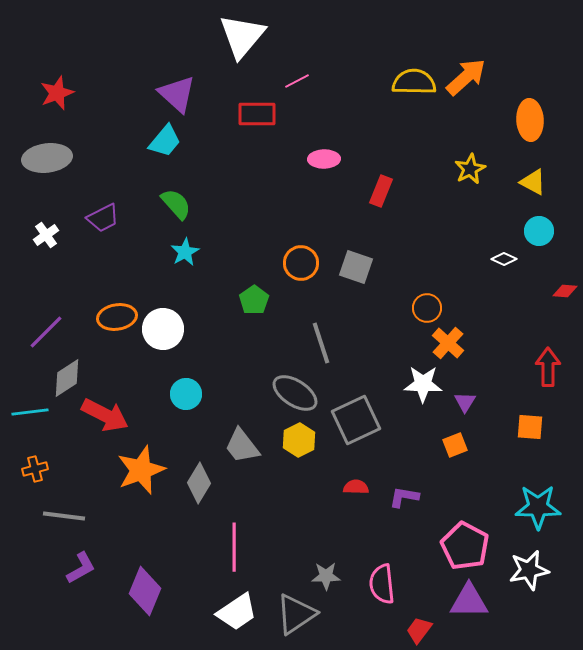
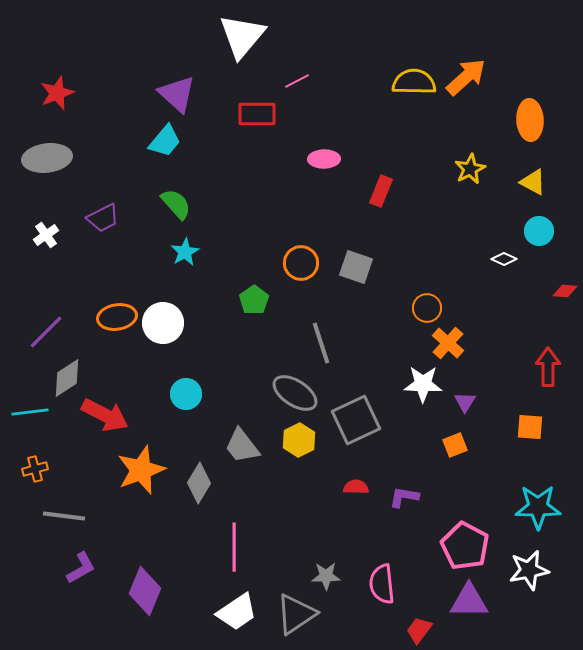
white circle at (163, 329): moved 6 px up
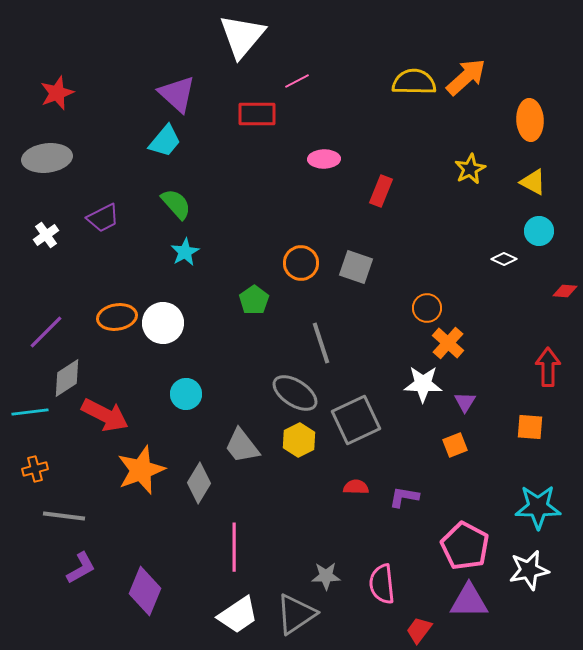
white trapezoid at (237, 612): moved 1 px right, 3 px down
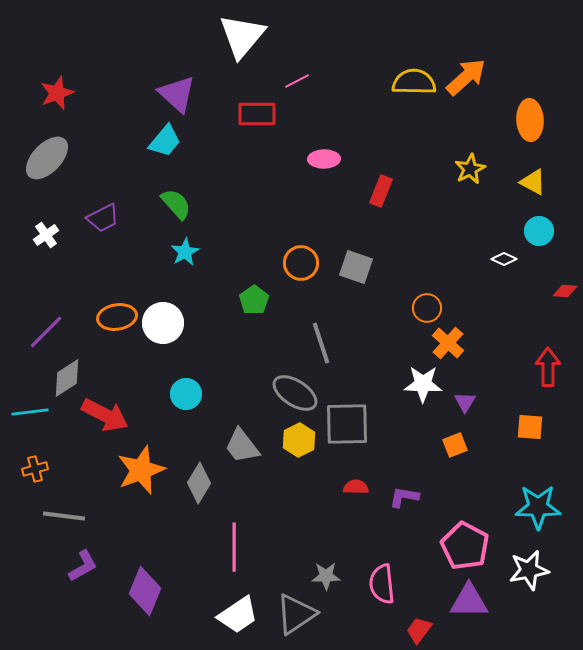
gray ellipse at (47, 158): rotated 39 degrees counterclockwise
gray square at (356, 420): moved 9 px left, 4 px down; rotated 24 degrees clockwise
purple L-shape at (81, 568): moved 2 px right, 2 px up
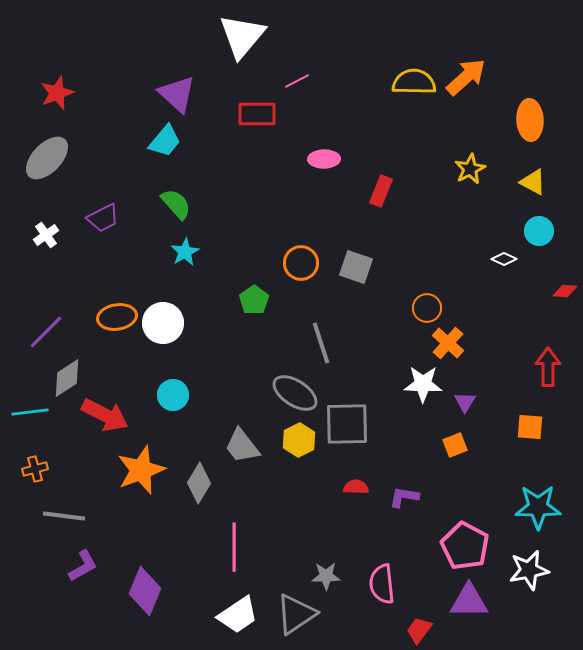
cyan circle at (186, 394): moved 13 px left, 1 px down
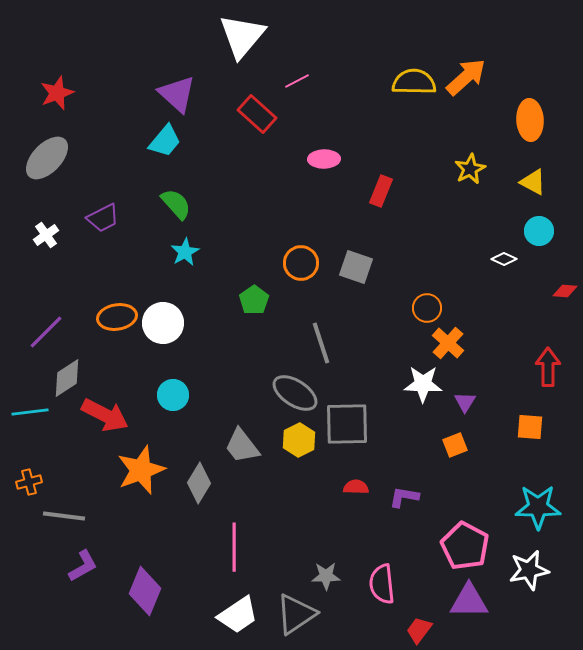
red rectangle at (257, 114): rotated 42 degrees clockwise
orange cross at (35, 469): moved 6 px left, 13 px down
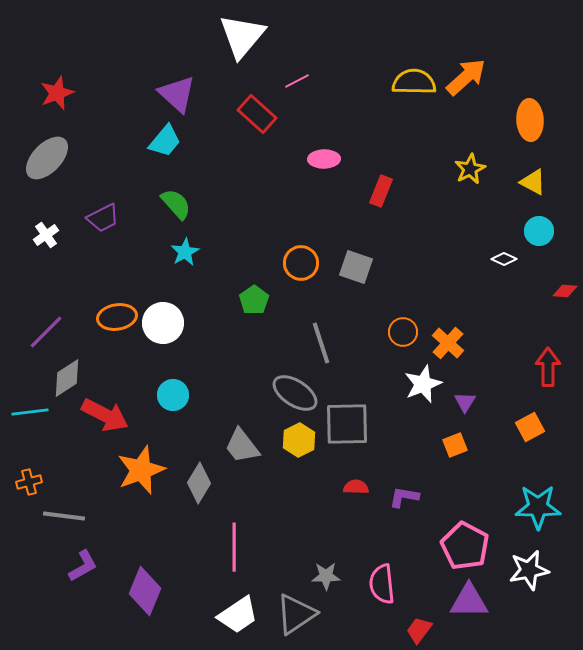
orange circle at (427, 308): moved 24 px left, 24 px down
white star at (423, 384): rotated 24 degrees counterclockwise
orange square at (530, 427): rotated 32 degrees counterclockwise
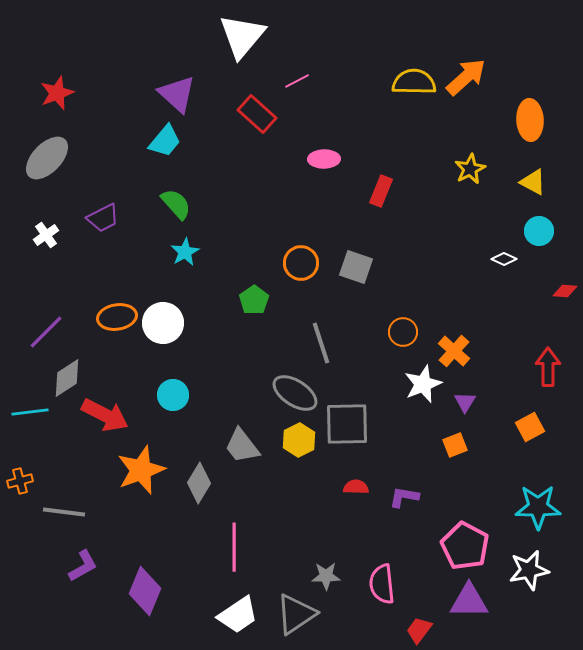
orange cross at (448, 343): moved 6 px right, 8 px down
orange cross at (29, 482): moved 9 px left, 1 px up
gray line at (64, 516): moved 4 px up
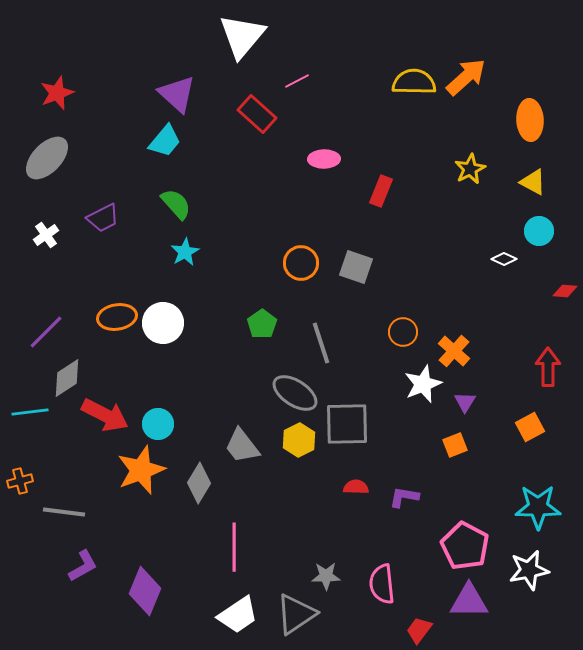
green pentagon at (254, 300): moved 8 px right, 24 px down
cyan circle at (173, 395): moved 15 px left, 29 px down
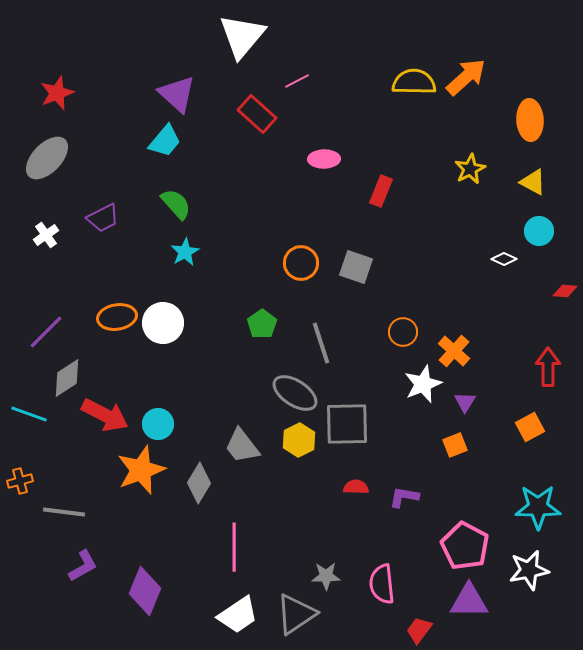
cyan line at (30, 412): moved 1 px left, 2 px down; rotated 27 degrees clockwise
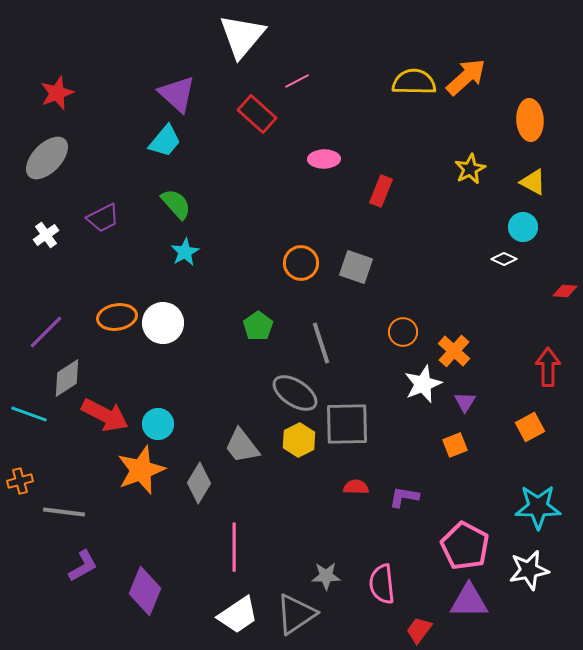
cyan circle at (539, 231): moved 16 px left, 4 px up
green pentagon at (262, 324): moved 4 px left, 2 px down
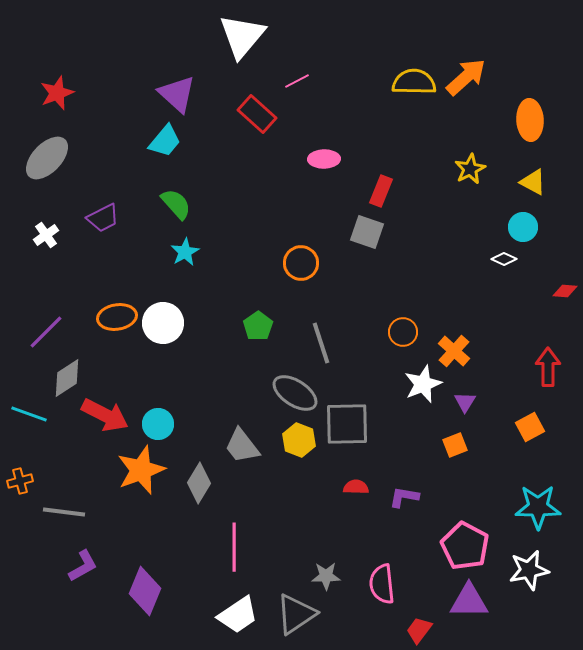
gray square at (356, 267): moved 11 px right, 35 px up
yellow hexagon at (299, 440): rotated 12 degrees counterclockwise
